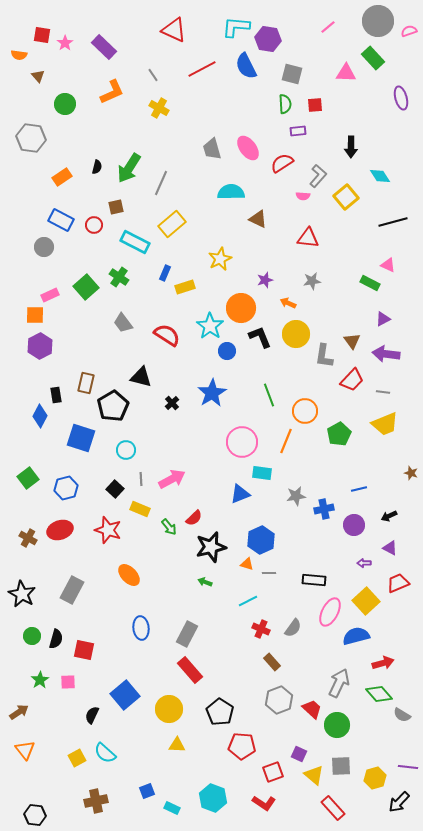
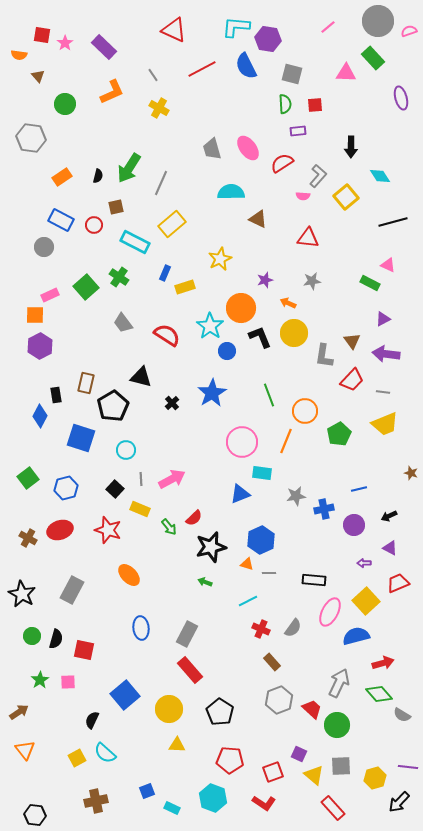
black semicircle at (97, 167): moved 1 px right, 9 px down
yellow circle at (296, 334): moved 2 px left, 1 px up
black semicircle at (92, 715): moved 5 px down
red pentagon at (242, 746): moved 12 px left, 14 px down
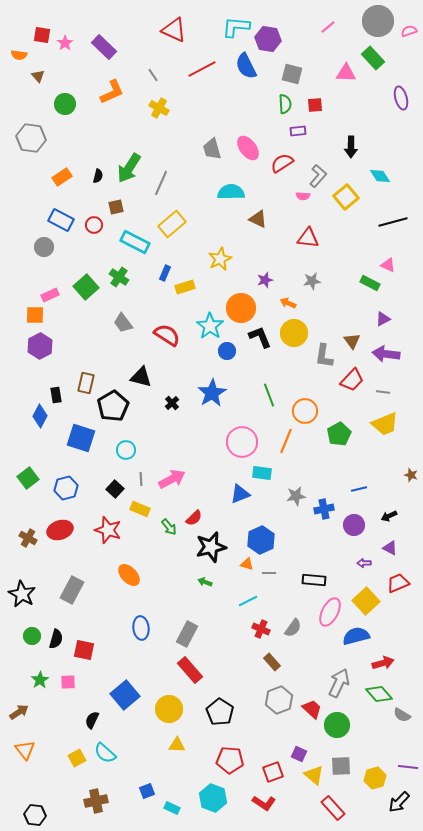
brown star at (411, 473): moved 2 px down
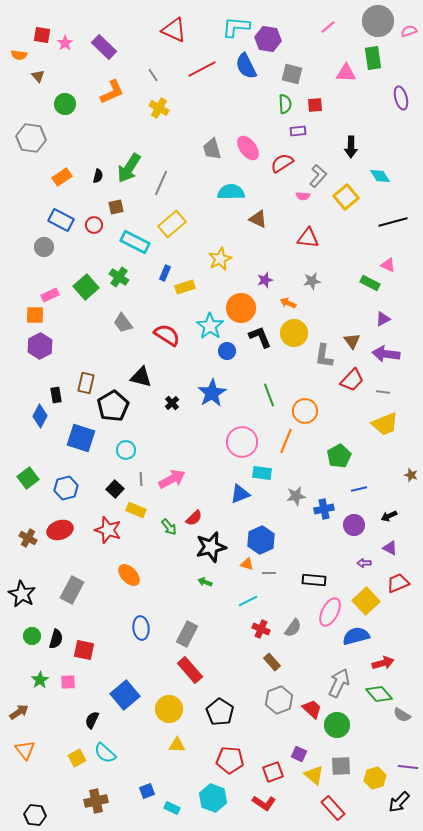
green rectangle at (373, 58): rotated 35 degrees clockwise
green pentagon at (339, 434): moved 22 px down
yellow rectangle at (140, 509): moved 4 px left, 1 px down
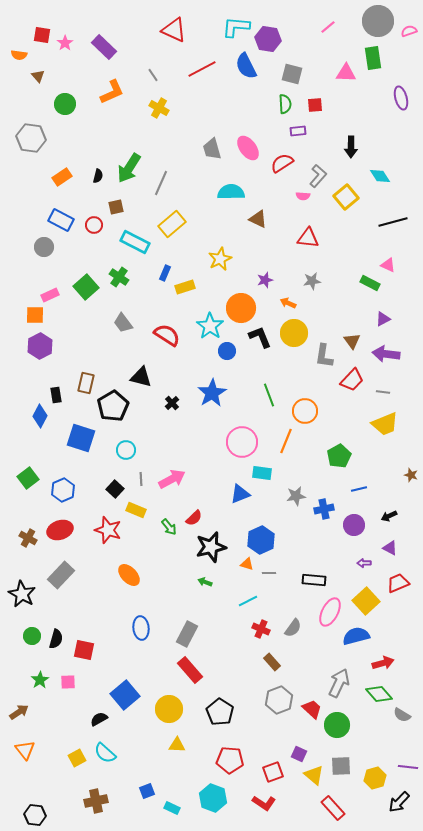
blue hexagon at (66, 488): moved 3 px left, 2 px down; rotated 10 degrees counterclockwise
gray rectangle at (72, 590): moved 11 px left, 15 px up; rotated 16 degrees clockwise
black semicircle at (92, 720): moved 7 px right, 1 px up; rotated 36 degrees clockwise
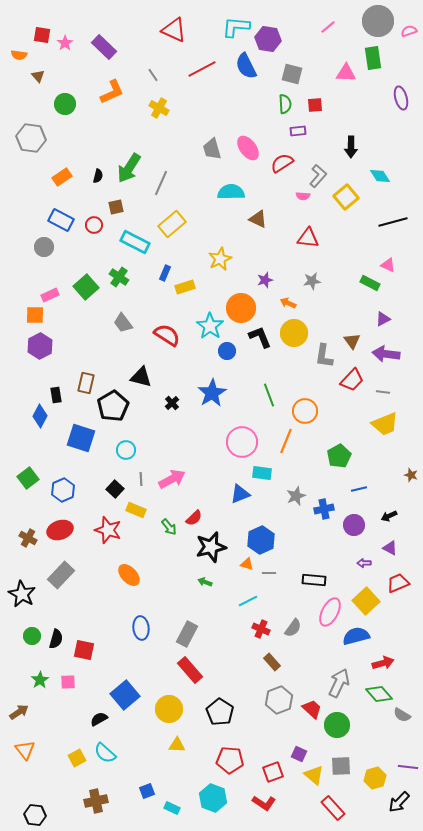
gray star at (296, 496): rotated 12 degrees counterclockwise
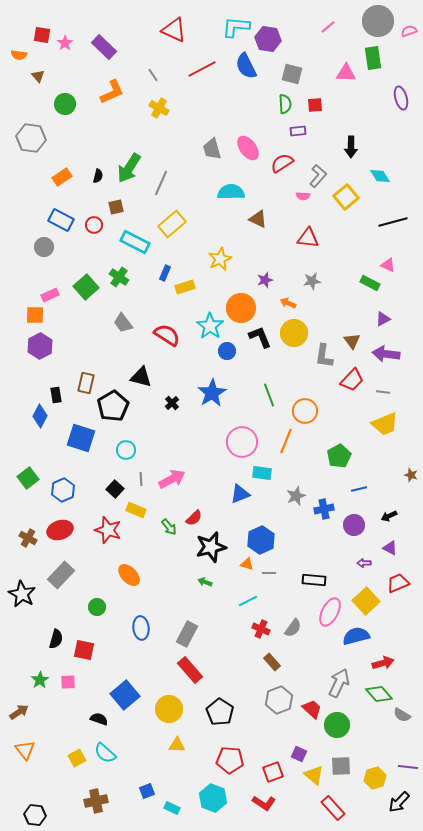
green circle at (32, 636): moved 65 px right, 29 px up
black semicircle at (99, 719): rotated 48 degrees clockwise
